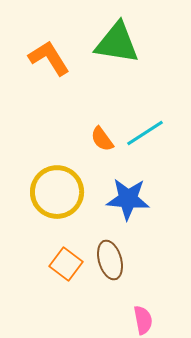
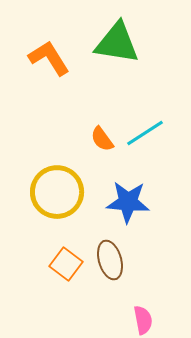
blue star: moved 3 px down
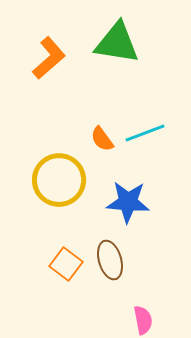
orange L-shape: rotated 81 degrees clockwise
cyan line: rotated 12 degrees clockwise
yellow circle: moved 2 px right, 12 px up
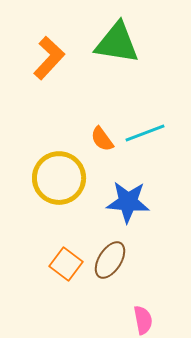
orange L-shape: rotated 6 degrees counterclockwise
yellow circle: moved 2 px up
brown ellipse: rotated 48 degrees clockwise
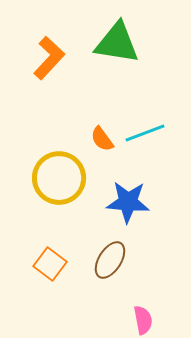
orange square: moved 16 px left
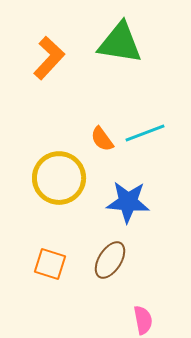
green triangle: moved 3 px right
orange square: rotated 20 degrees counterclockwise
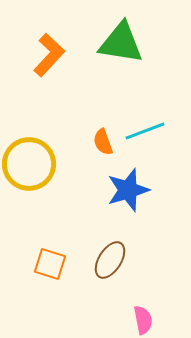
green triangle: moved 1 px right
orange L-shape: moved 3 px up
cyan line: moved 2 px up
orange semicircle: moved 1 px right, 3 px down; rotated 16 degrees clockwise
yellow circle: moved 30 px left, 14 px up
blue star: moved 12 px up; rotated 21 degrees counterclockwise
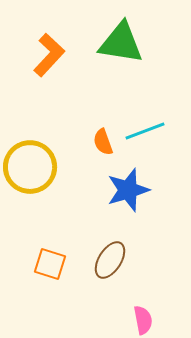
yellow circle: moved 1 px right, 3 px down
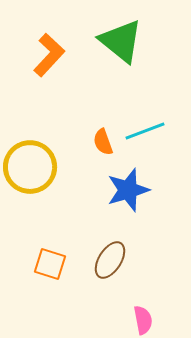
green triangle: moved 2 px up; rotated 30 degrees clockwise
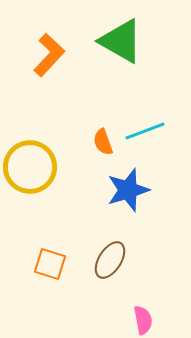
green triangle: rotated 9 degrees counterclockwise
